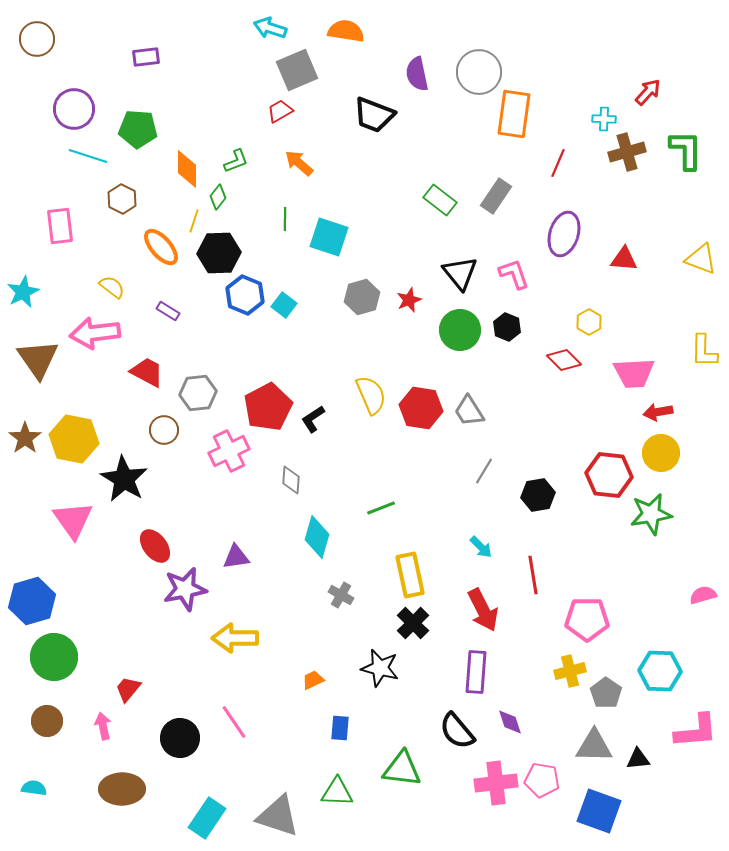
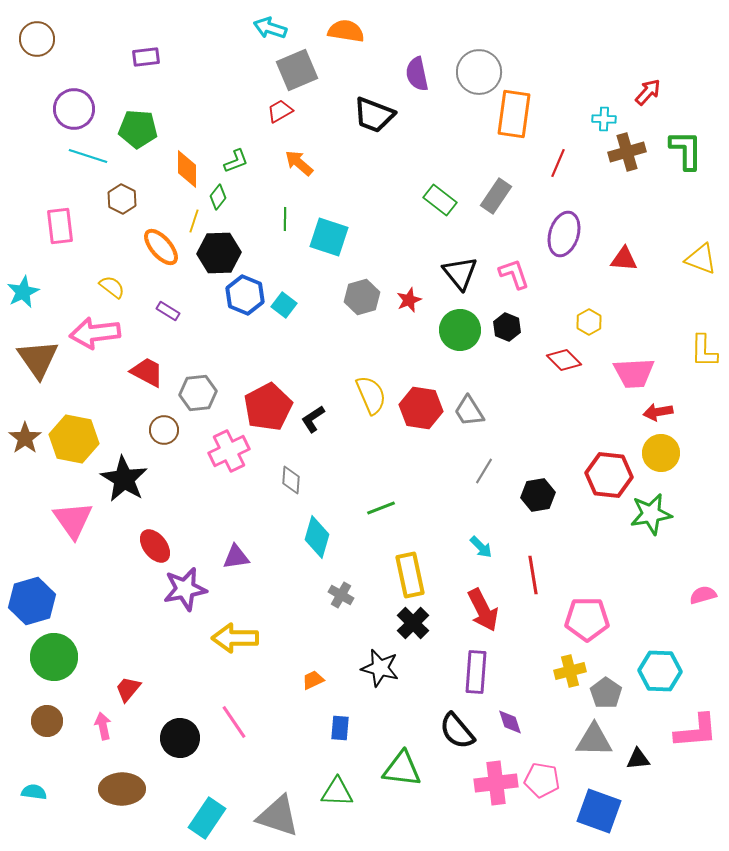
gray triangle at (594, 746): moved 6 px up
cyan semicircle at (34, 788): moved 4 px down
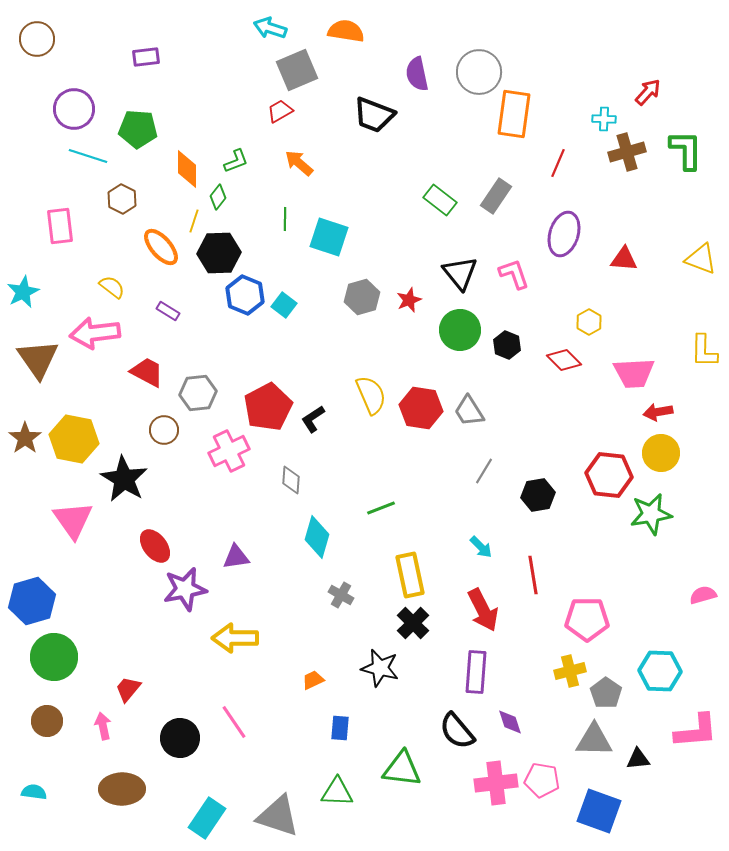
black hexagon at (507, 327): moved 18 px down
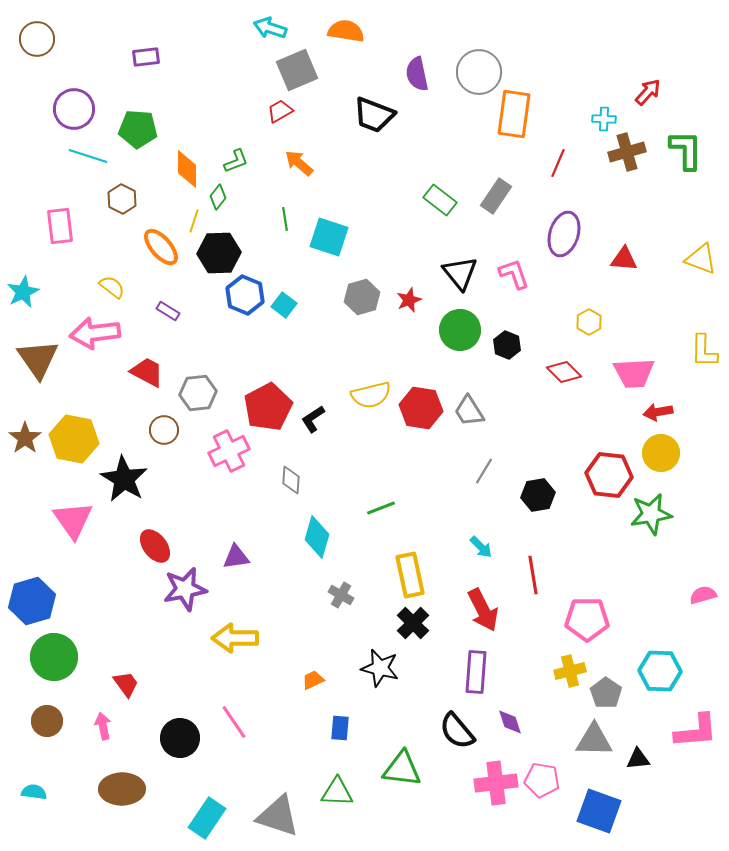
green line at (285, 219): rotated 10 degrees counterclockwise
red diamond at (564, 360): moved 12 px down
yellow semicircle at (371, 395): rotated 99 degrees clockwise
red trapezoid at (128, 689): moved 2 px left, 5 px up; rotated 104 degrees clockwise
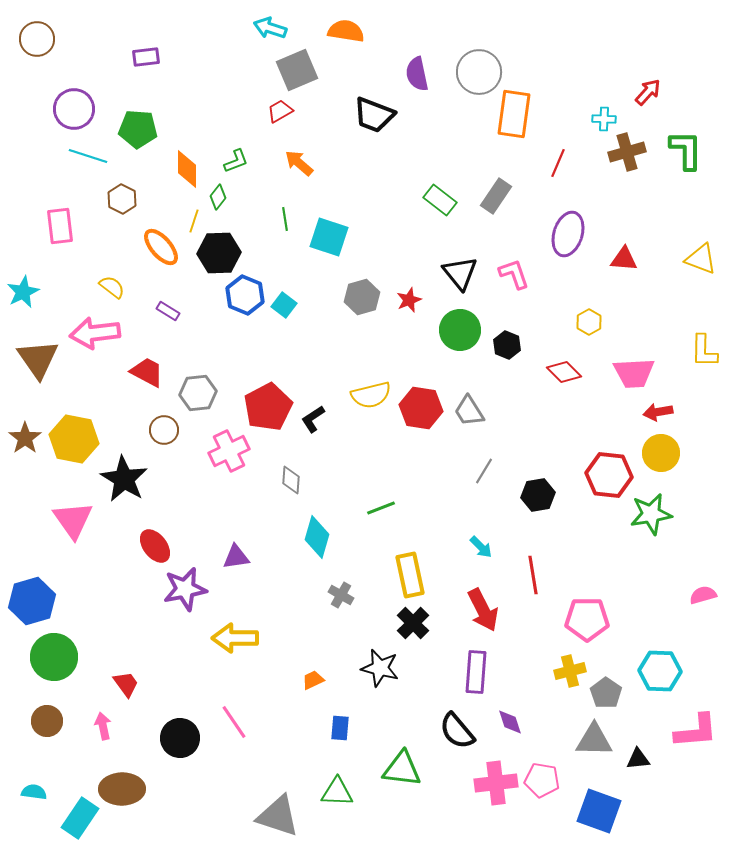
purple ellipse at (564, 234): moved 4 px right
cyan rectangle at (207, 818): moved 127 px left
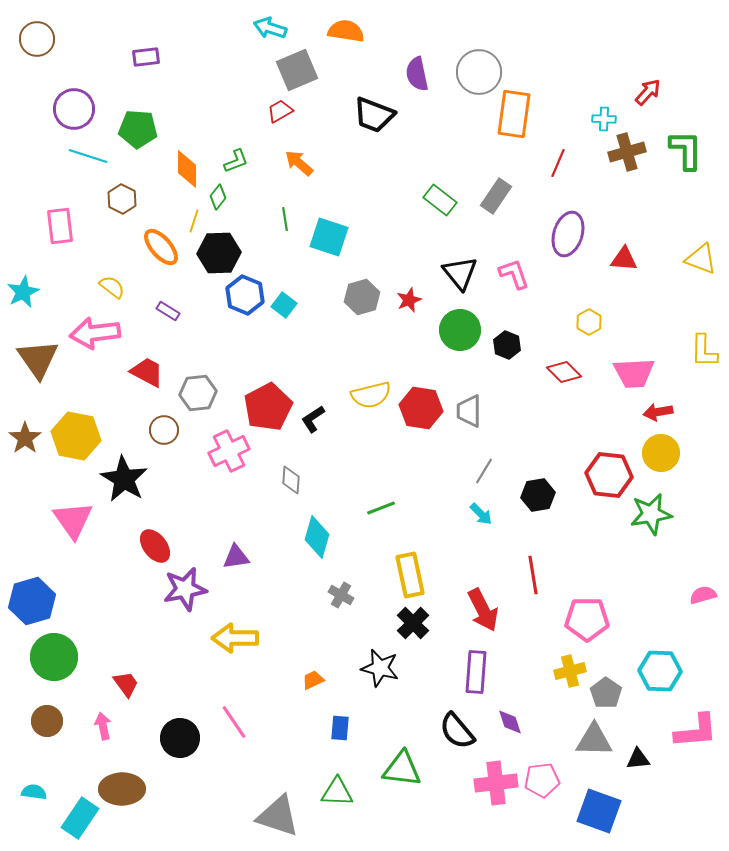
gray trapezoid at (469, 411): rotated 32 degrees clockwise
yellow hexagon at (74, 439): moved 2 px right, 3 px up
cyan arrow at (481, 547): moved 33 px up
pink pentagon at (542, 780): rotated 16 degrees counterclockwise
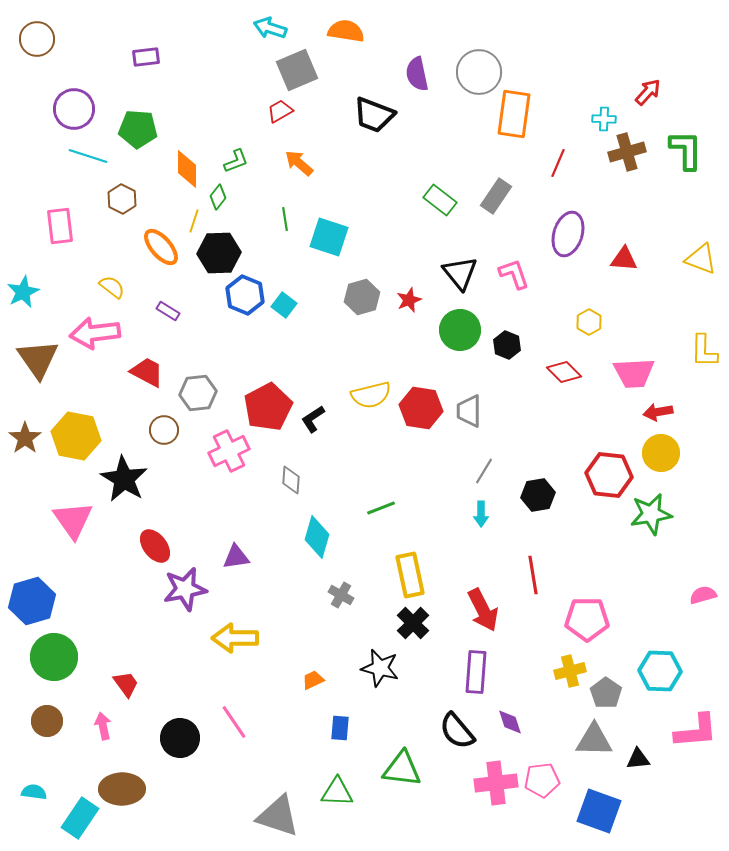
cyan arrow at (481, 514): rotated 45 degrees clockwise
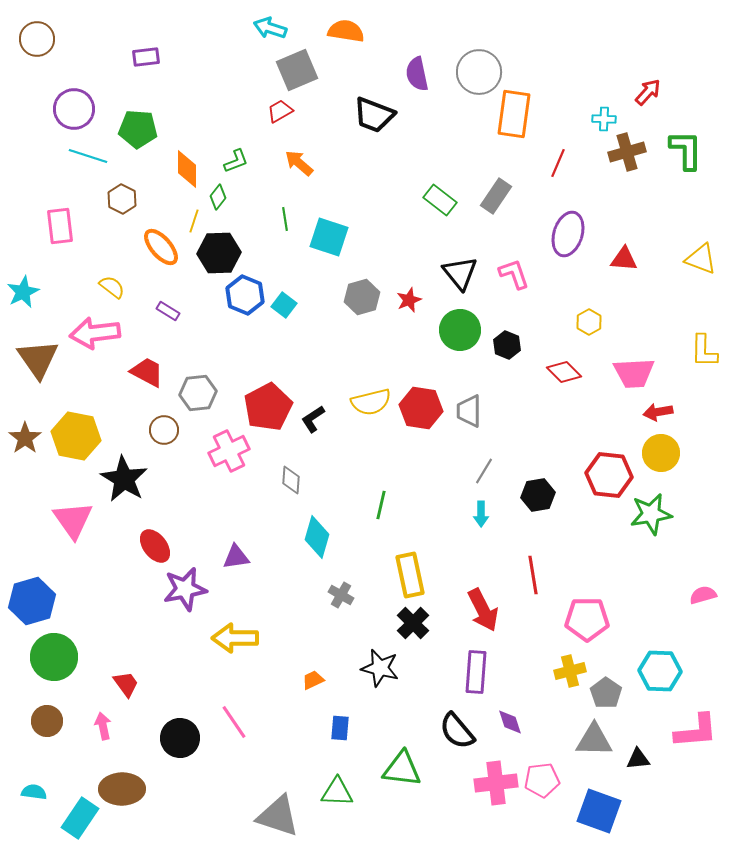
yellow semicircle at (371, 395): moved 7 px down
green line at (381, 508): moved 3 px up; rotated 56 degrees counterclockwise
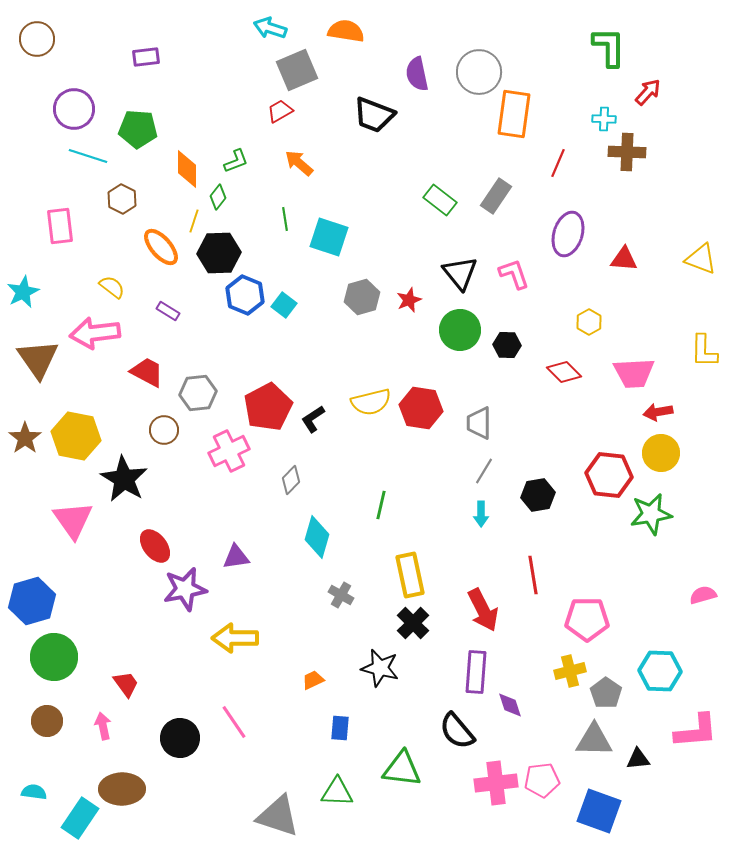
green L-shape at (686, 150): moved 77 px left, 103 px up
brown cross at (627, 152): rotated 18 degrees clockwise
black hexagon at (507, 345): rotated 20 degrees counterclockwise
gray trapezoid at (469, 411): moved 10 px right, 12 px down
gray diamond at (291, 480): rotated 40 degrees clockwise
purple diamond at (510, 722): moved 17 px up
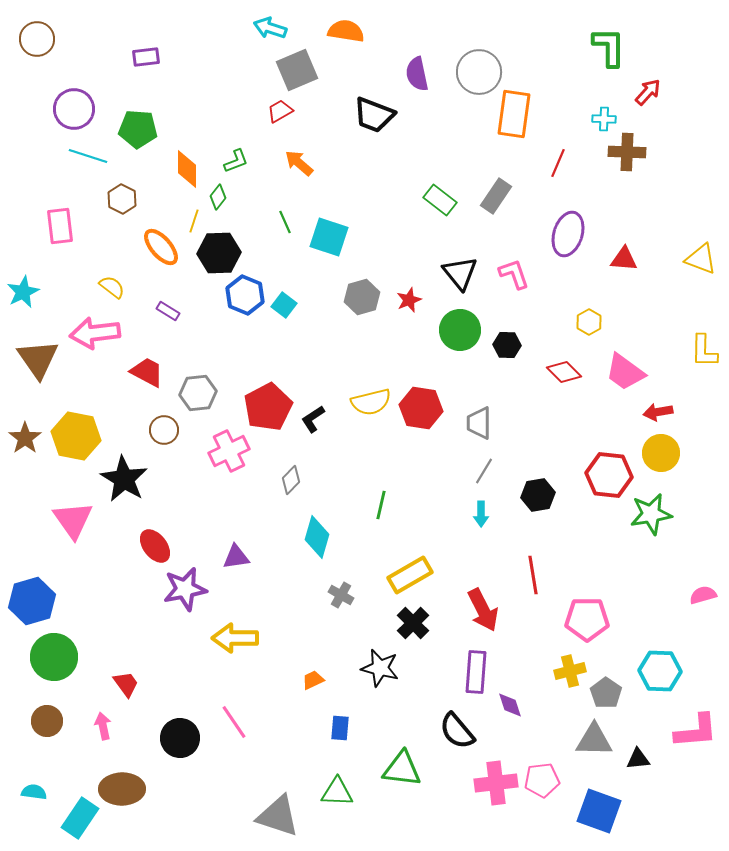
green line at (285, 219): moved 3 px down; rotated 15 degrees counterclockwise
pink trapezoid at (634, 373): moved 9 px left, 1 px up; rotated 39 degrees clockwise
yellow rectangle at (410, 575): rotated 72 degrees clockwise
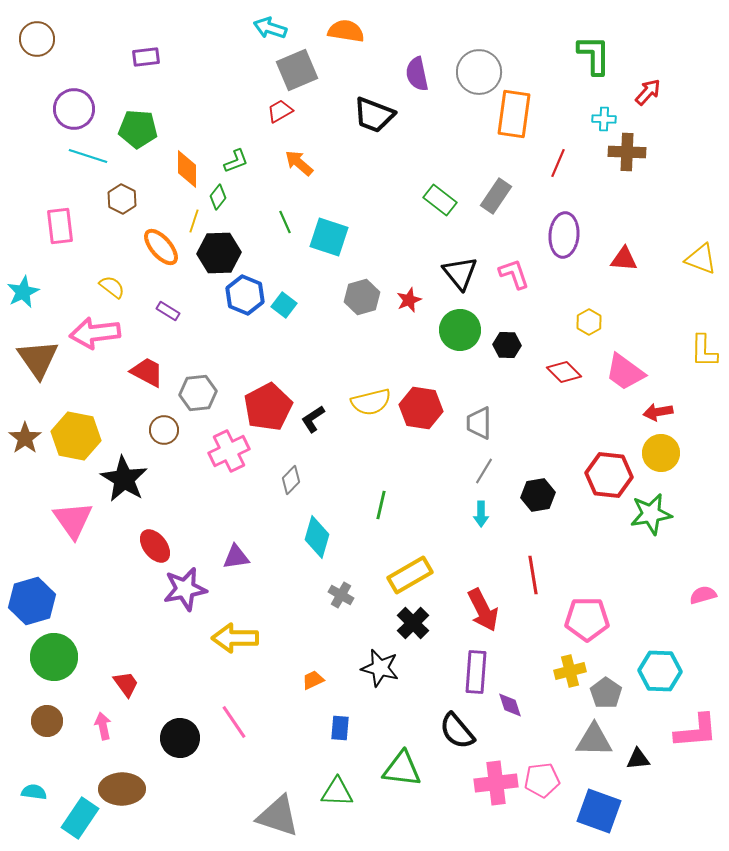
green L-shape at (609, 47): moved 15 px left, 8 px down
purple ellipse at (568, 234): moved 4 px left, 1 px down; rotated 12 degrees counterclockwise
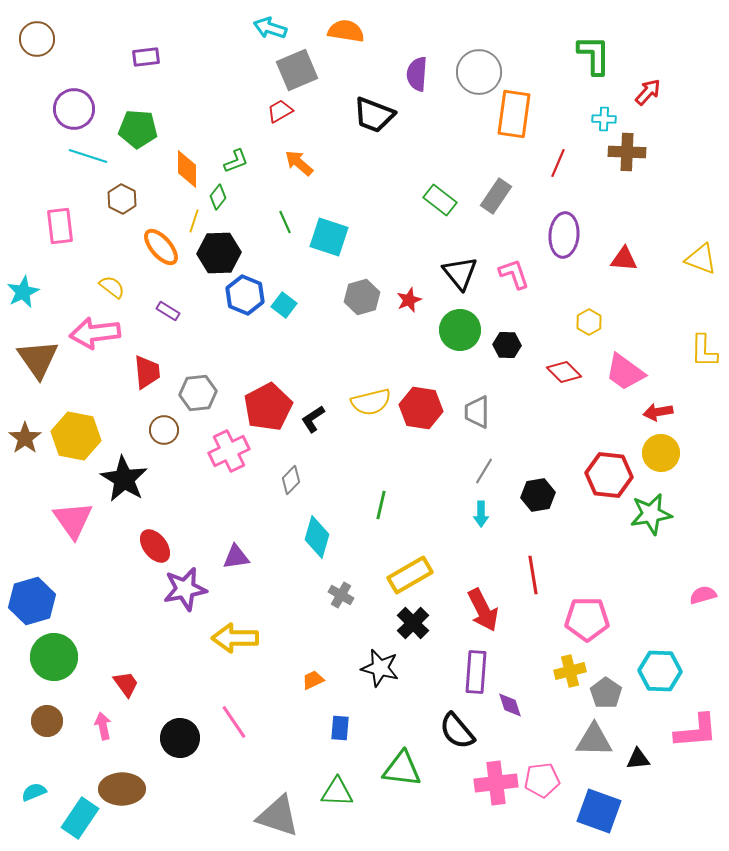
purple semicircle at (417, 74): rotated 16 degrees clockwise
red trapezoid at (147, 372): rotated 57 degrees clockwise
gray trapezoid at (479, 423): moved 2 px left, 11 px up
cyan semicircle at (34, 792): rotated 30 degrees counterclockwise
